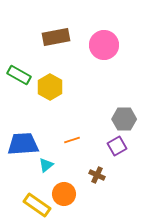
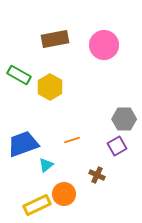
brown rectangle: moved 1 px left, 2 px down
blue trapezoid: rotated 16 degrees counterclockwise
yellow rectangle: rotated 60 degrees counterclockwise
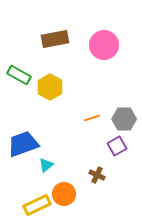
orange line: moved 20 px right, 22 px up
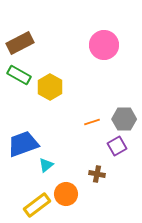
brown rectangle: moved 35 px left, 4 px down; rotated 16 degrees counterclockwise
orange line: moved 4 px down
brown cross: moved 1 px up; rotated 14 degrees counterclockwise
orange circle: moved 2 px right
yellow rectangle: rotated 12 degrees counterclockwise
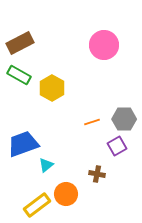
yellow hexagon: moved 2 px right, 1 px down
